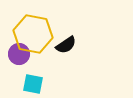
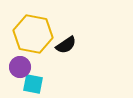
purple circle: moved 1 px right, 13 px down
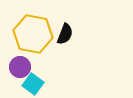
black semicircle: moved 1 px left, 11 px up; rotated 35 degrees counterclockwise
cyan square: rotated 25 degrees clockwise
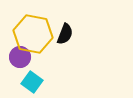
purple circle: moved 10 px up
cyan square: moved 1 px left, 2 px up
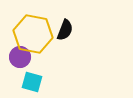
black semicircle: moved 4 px up
cyan square: rotated 20 degrees counterclockwise
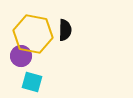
black semicircle: rotated 20 degrees counterclockwise
purple circle: moved 1 px right, 1 px up
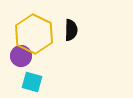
black semicircle: moved 6 px right
yellow hexagon: moved 1 px right; rotated 15 degrees clockwise
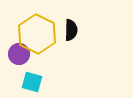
yellow hexagon: moved 3 px right
purple circle: moved 2 px left, 2 px up
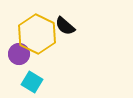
black semicircle: moved 6 px left, 4 px up; rotated 130 degrees clockwise
cyan square: rotated 15 degrees clockwise
